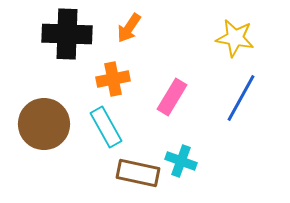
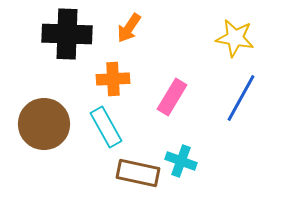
orange cross: rotated 8 degrees clockwise
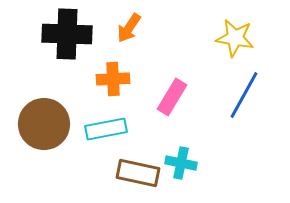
blue line: moved 3 px right, 3 px up
cyan rectangle: moved 2 px down; rotated 72 degrees counterclockwise
cyan cross: moved 2 px down; rotated 8 degrees counterclockwise
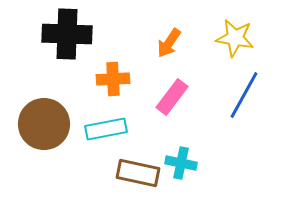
orange arrow: moved 40 px right, 15 px down
pink rectangle: rotated 6 degrees clockwise
